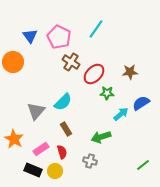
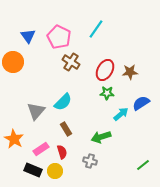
blue triangle: moved 2 px left
red ellipse: moved 11 px right, 4 px up; rotated 15 degrees counterclockwise
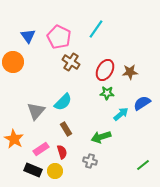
blue semicircle: moved 1 px right
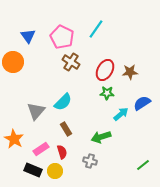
pink pentagon: moved 3 px right
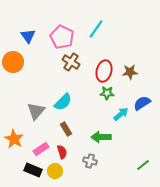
red ellipse: moved 1 px left, 1 px down; rotated 15 degrees counterclockwise
green arrow: rotated 18 degrees clockwise
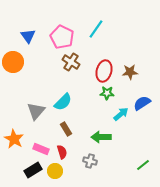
pink rectangle: rotated 56 degrees clockwise
black rectangle: rotated 54 degrees counterclockwise
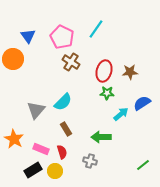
orange circle: moved 3 px up
gray triangle: moved 1 px up
